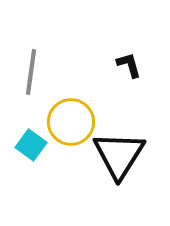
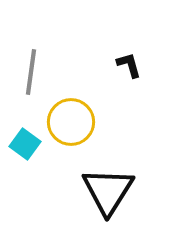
cyan square: moved 6 px left, 1 px up
black triangle: moved 11 px left, 36 px down
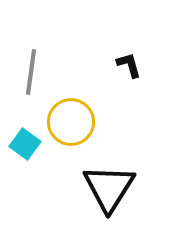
black triangle: moved 1 px right, 3 px up
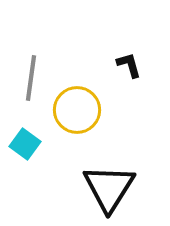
gray line: moved 6 px down
yellow circle: moved 6 px right, 12 px up
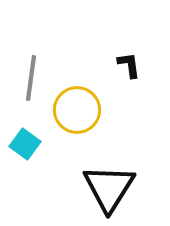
black L-shape: rotated 8 degrees clockwise
